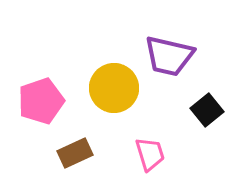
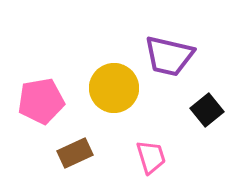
pink pentagon: rotated 9 degrees clockwise
pink trapezoid: moved 1 px right, 3 px down
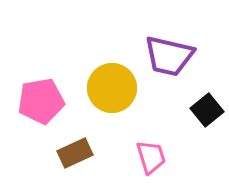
yellow circle: moved 2 px left
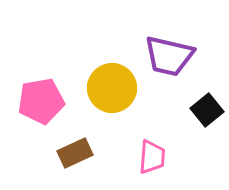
pink trapezoid: moved 1 px right; rotated 21 degrees clockwise
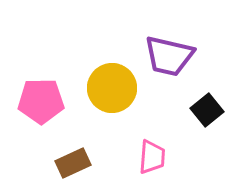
pink pentagon: rotated 9 degrees clockwise
brown rectangle: moved 2 px left, 10 px down
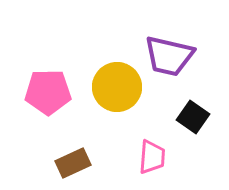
yellow circle: moved 5 px right, 1 px up
pink pentagon: moved 7 px right, 9 px up
black square: moved 14 px left, 7 px down; rotated 16 degrees counterclockwise
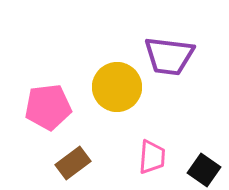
purple trapezoid: rotated 6 degrees counterclockwise
pink pentagon: moved 15 px down; rotated 6 degrees counterclockwise
black square: moved 11 px right, 53 px down
brown rectangle: rotated 12 degrees counterclockwise
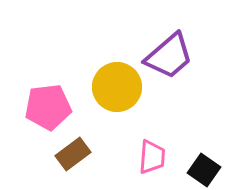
purple trapezoid: rotated 48 degrees counterclockwise
brown rectangle: moved 9 px up
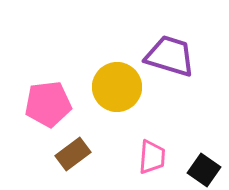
purple trapezoid: moved 1 px right; rotated 122 degrees counterclockwise
pink pentagon: moved 3 px up
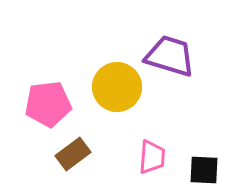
black square: rotated 32 degrees counterclockwise
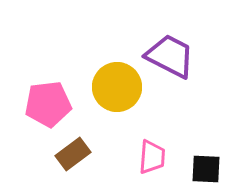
purple trapezoid: rotated 10 degrees clockwise
black square: moved 2 px right, 1 px up
